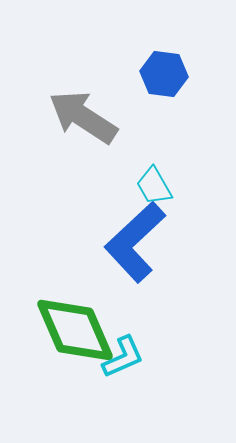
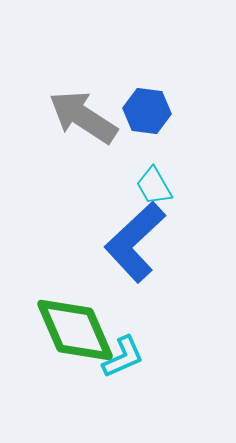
blue hexagon: moved 17 px left, 37 px down
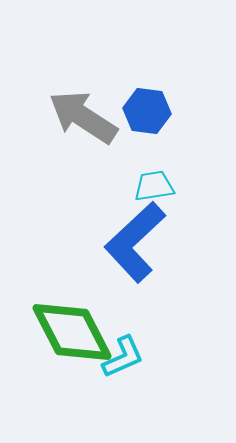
cyan trapezoid: rotated 111 degrees clockwise
green diamond: moved 3 px left, 2 px down; rotated 4 degrees counterclockwise
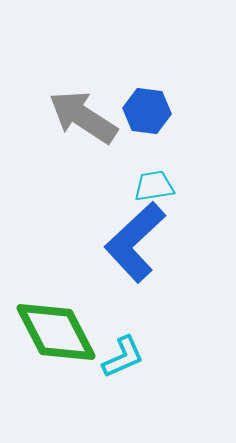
green diamond: moved 16 px left
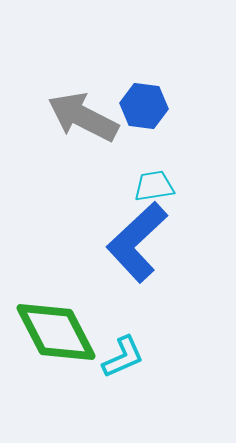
blue hexagon: moved 3 px left, 5 px up
gray arrow: rotated 6 degrees counterclockwise
blue L-shape: moved 2 px right
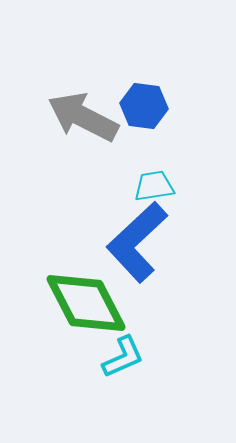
green diamond: moved 30 px right, 29 px up
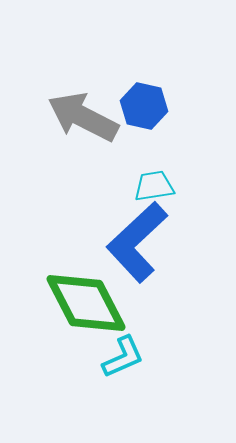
blue hexagon: rotated 6 degrees clockwise
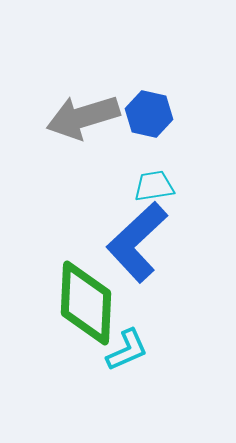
blue hexagon: moved 5 px right, 8 px down
gray arrow: rotated 44 degrees counterclockwise
green diamond: rotated 30 degrees clockwise
cyan L-shape: moved 4 px right, 7 px up
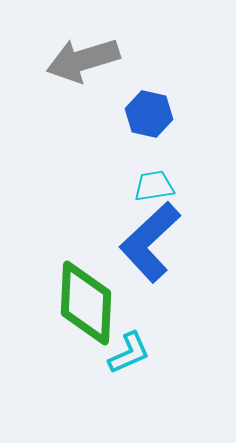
gray arrow: moved 57 px up
blue L-shape: moved 13 px right
cyan L-shape: moved 2 px right, 3 px down
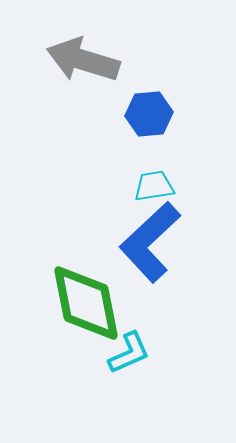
gray arrow: rotated 34 degrees clockwise
blue hexagon: rotated 18 degrees counterclockwise
green diamond: rotated 14 degrees counterclockwise
